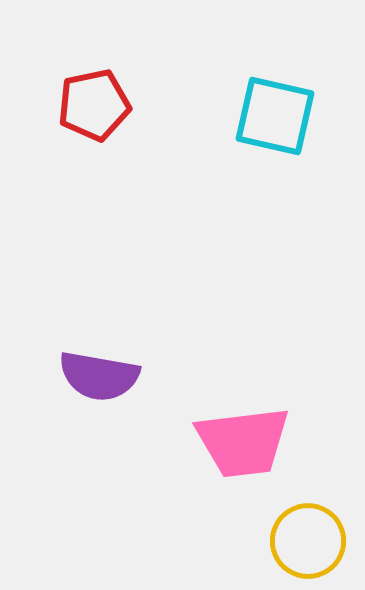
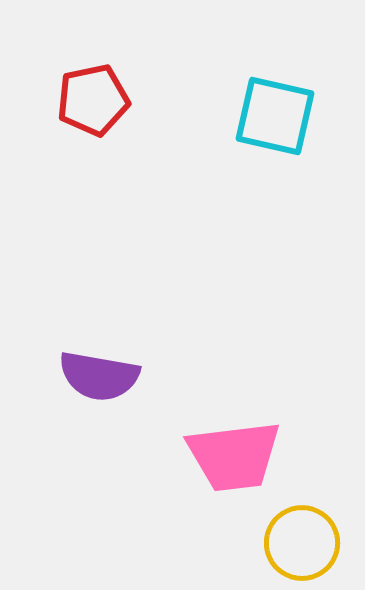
red pentagon: moved 1 px left, 5 px up
pink trapezoid: moved 9 px left, 14 px down
yellow circle: moved 6 px left, 2 px down
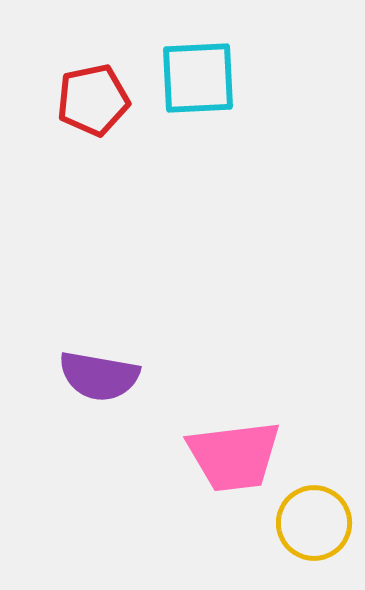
cyan square: moved 77 px left, 38 px up; rotated 16 degrees counterclockwise
yellow circle: moved 12 px right, 20 px up
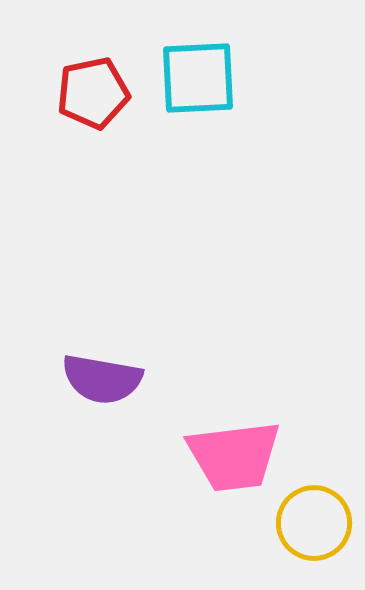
red pentagon: moved 7 px up
purple semicircle: moved 3 px right, 3 px down
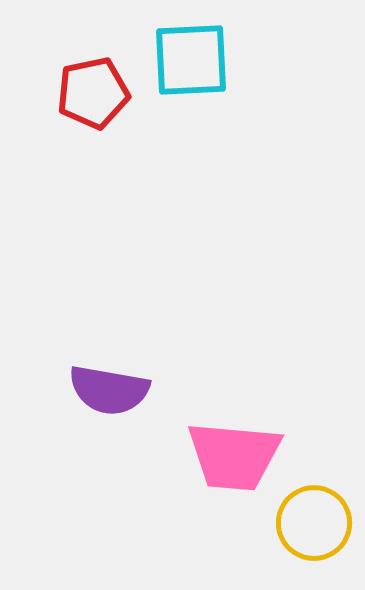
cyan square: moved 7 px left, 18 px up
purple semicircle: moved 7 px right, 11 px down
pink trapezoid: rotated 12 degrees clockwise
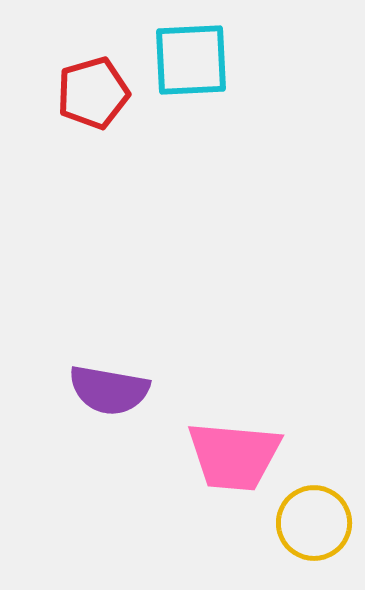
red pentagon: rotated 4 degrees counterclockwise
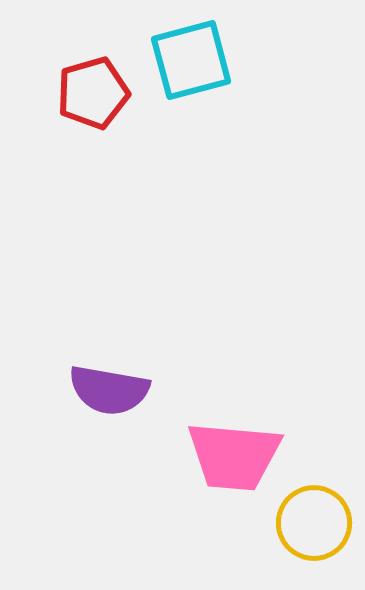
cyan square: rotated 12 degrees counterclockwise
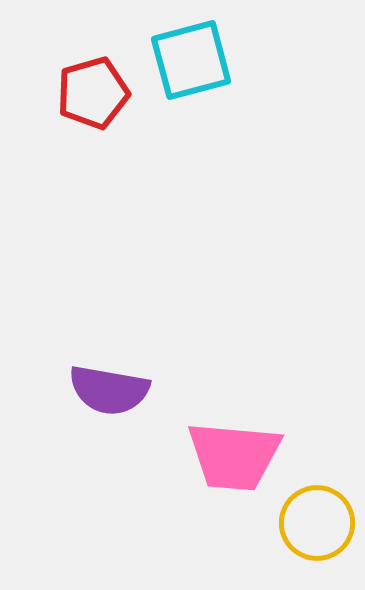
yellow circle: moved 3 px right
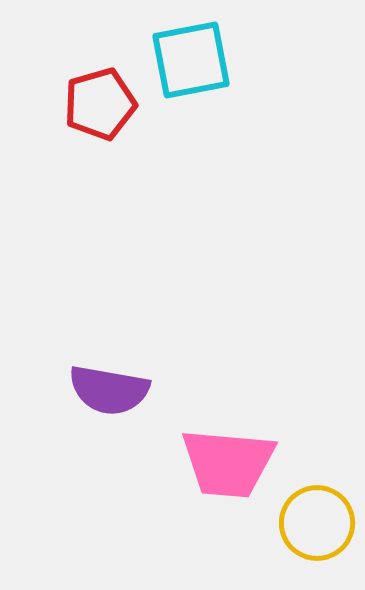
cyan square: rotated 4 degrees clockwise
red pentagon: moved 7 px right, 11 px down
pink trapezoid: moved 6 px left, 7 px down
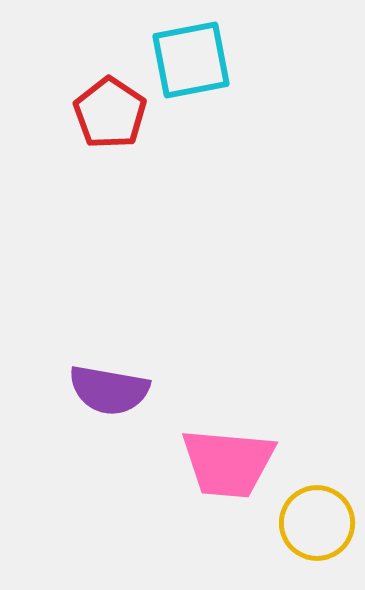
red pentagon: moved 10 px right, 9 px down; rotated 22 degrees counterclockwise
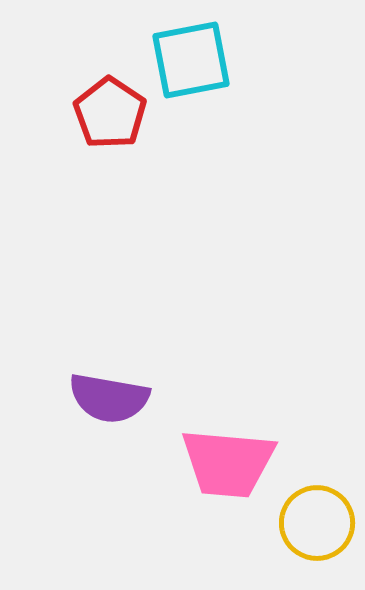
purple semicircle: moved 8 px down
